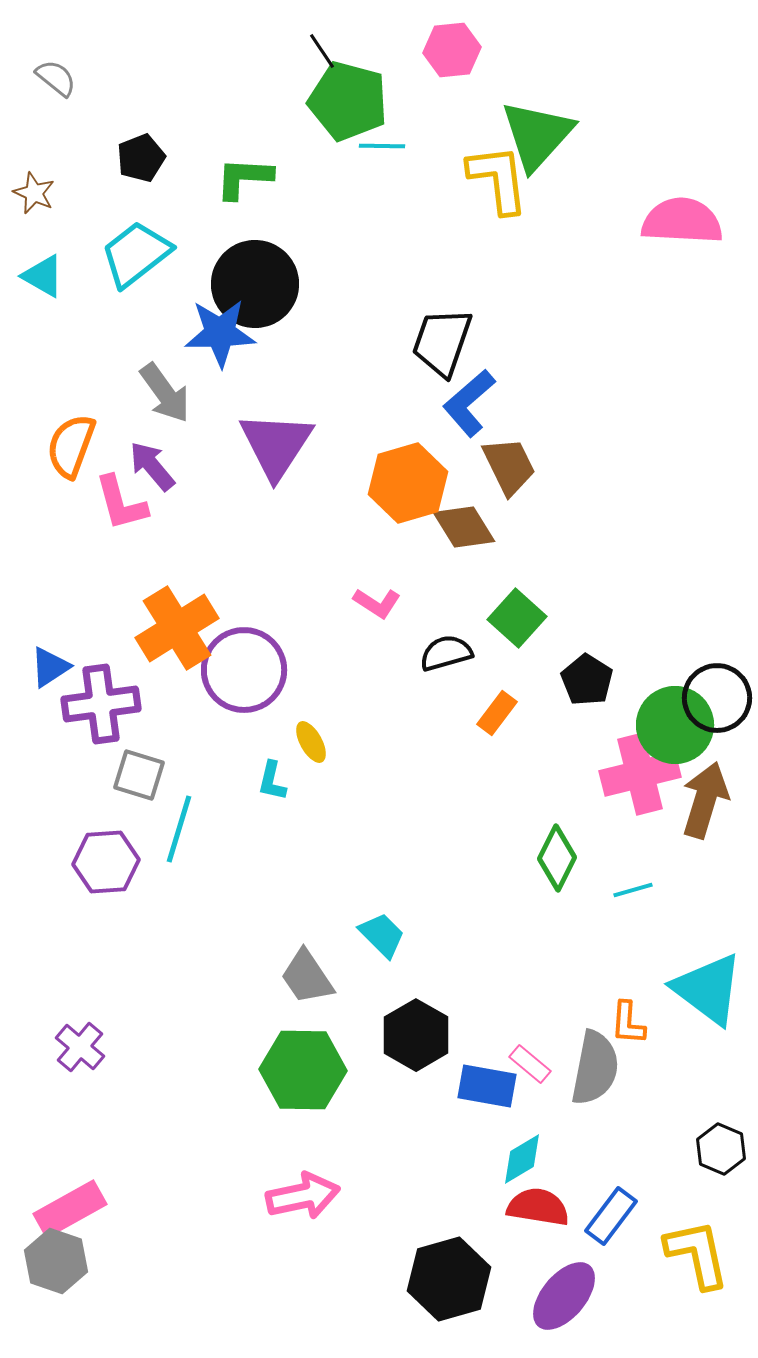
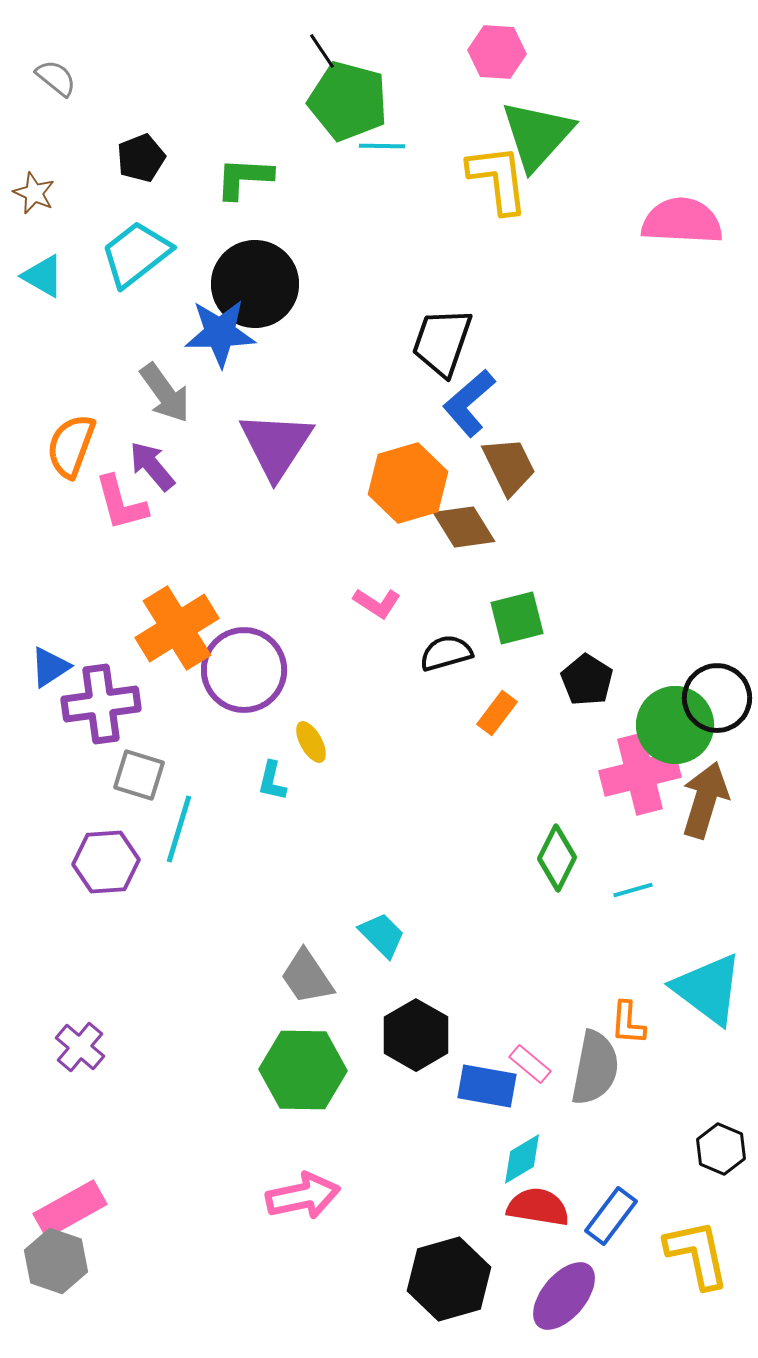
pink hexagon at (452, 50): moved 45 px right, 2 px down; rotated 10 degrees clockwise
green square at (517, 618): rotated 34 degrees clockwise
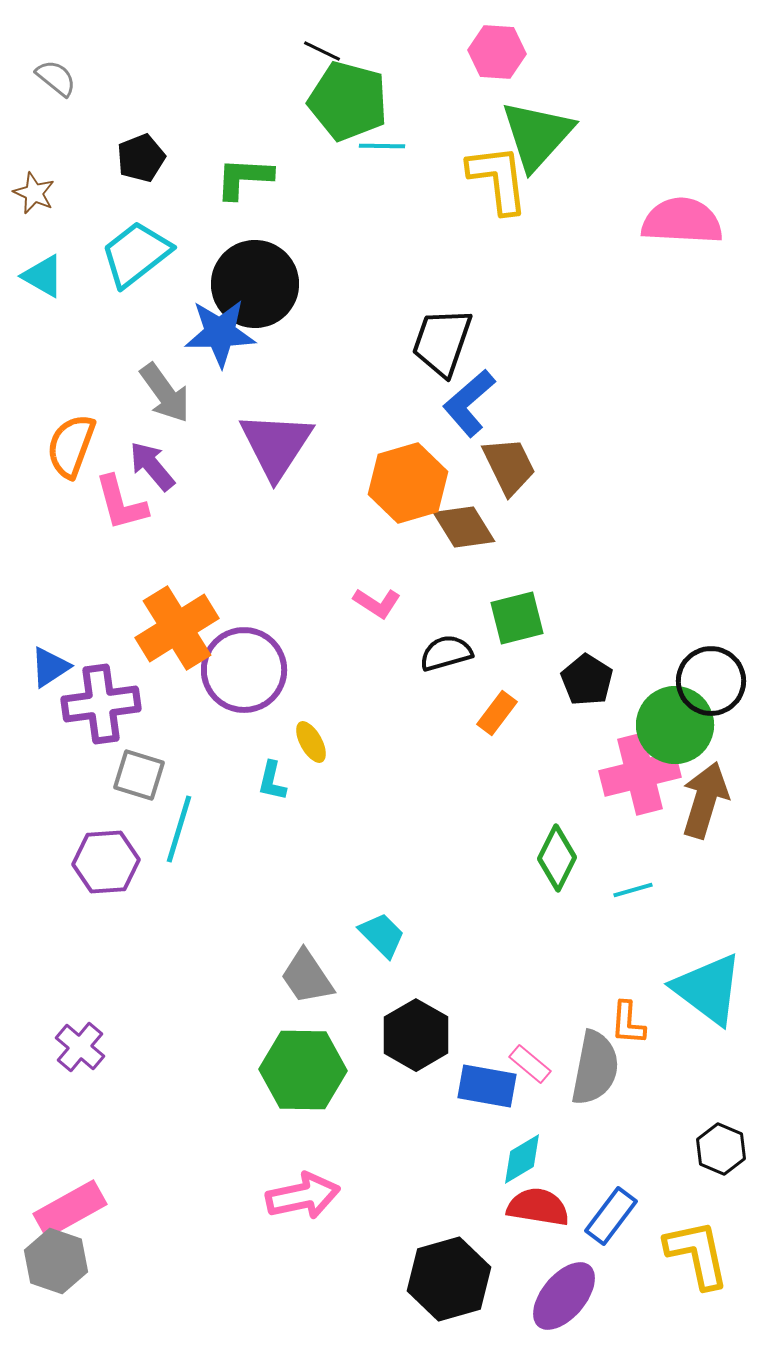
black line at (322, 51): rotated 30 degrees counterclockwise
black circle at (717, 698): moved 6 px left, 17 px up
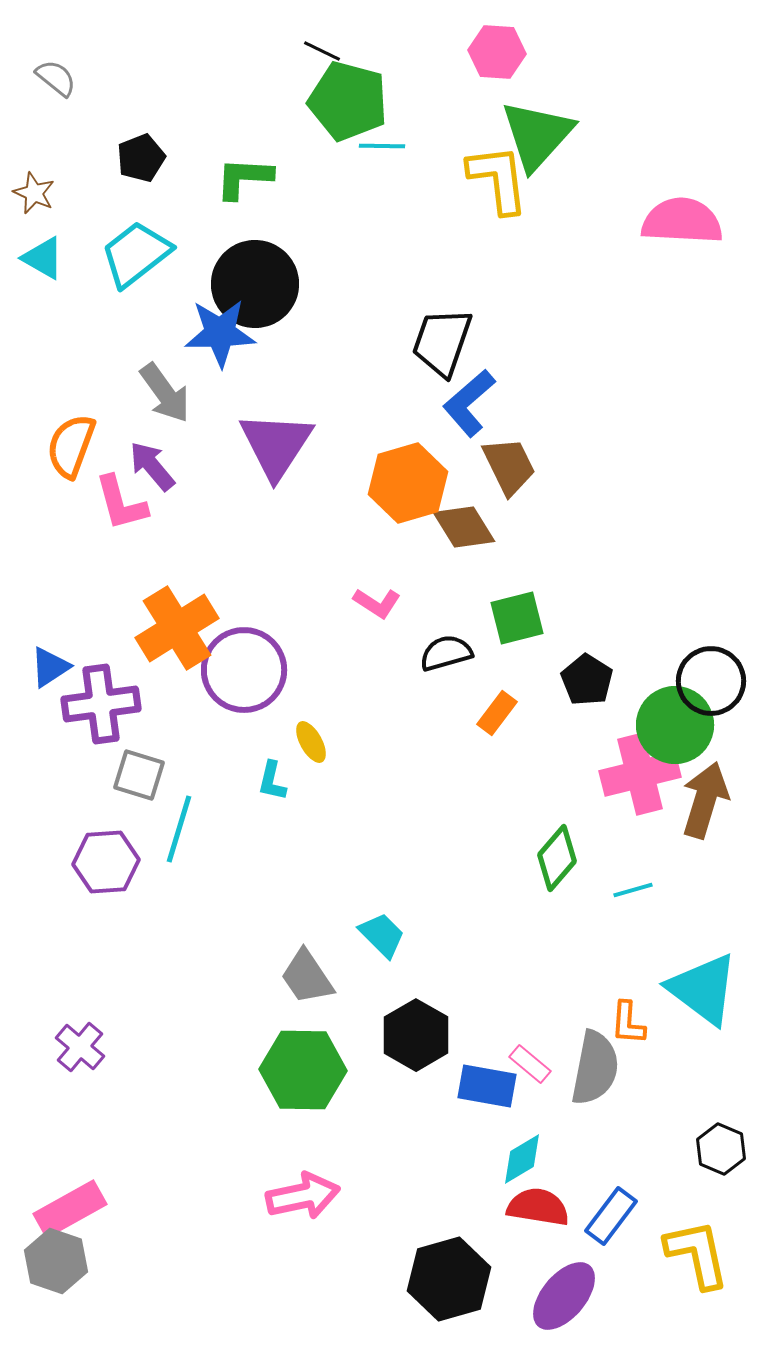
cyan triangle at (43, 276): moved 18 px up
green diamond at (557, 858): rotated 14 degrees clockwise
cyan triangle at (708, 989): moved 5 px left
